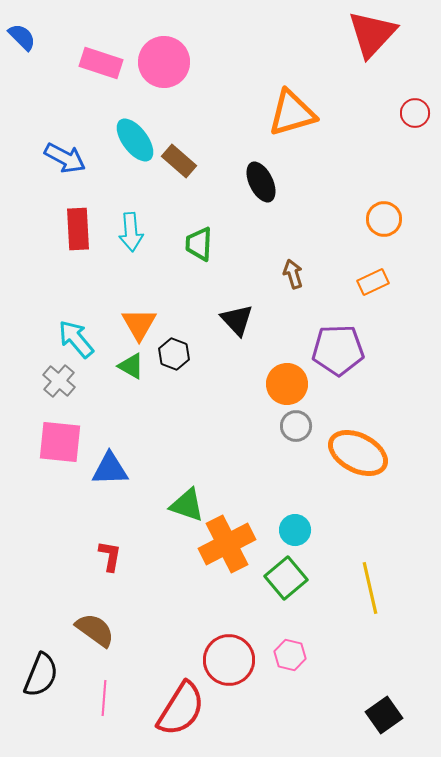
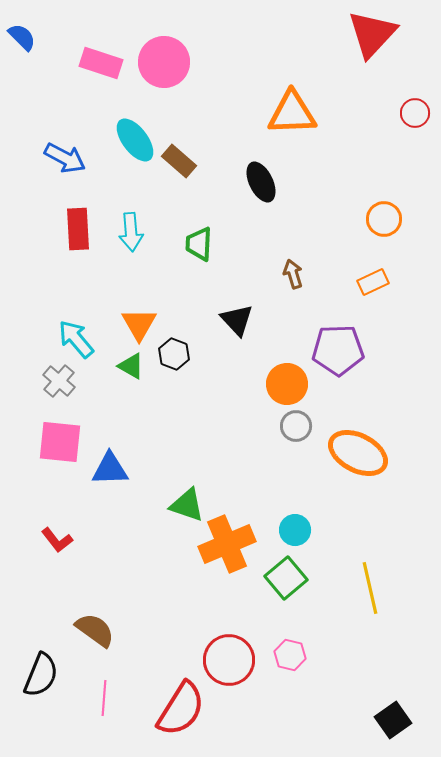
orange triangle at (292, 113): rotated 14 degrees clockwise
orange cross at (227, 544): rotated 4 degrees clockwise
red L-shape at (110, 556): moved 53 px left, 16 px up; rotated 132 degrees clockwise
black square at (384, 715): moved 9 px right, 5 px down
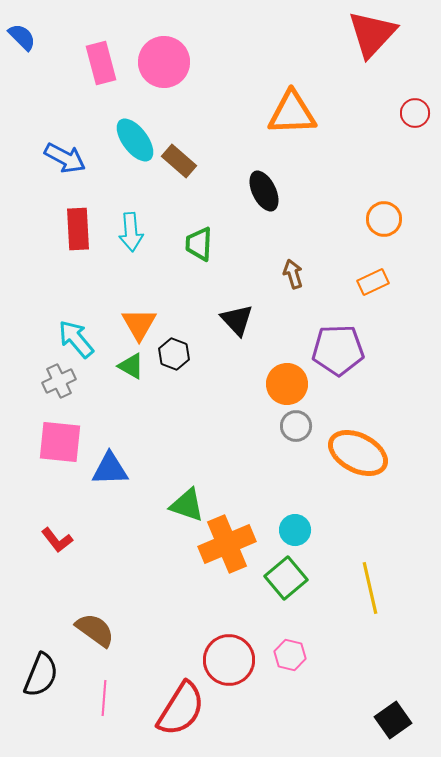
pink rectangle at (101, 63): rotated 57 degrees clockwise
black ellipse at (261, 182): moved 3 px right, 9 px down
gray cross at (59, 381): rotated 24 degrees clockwise
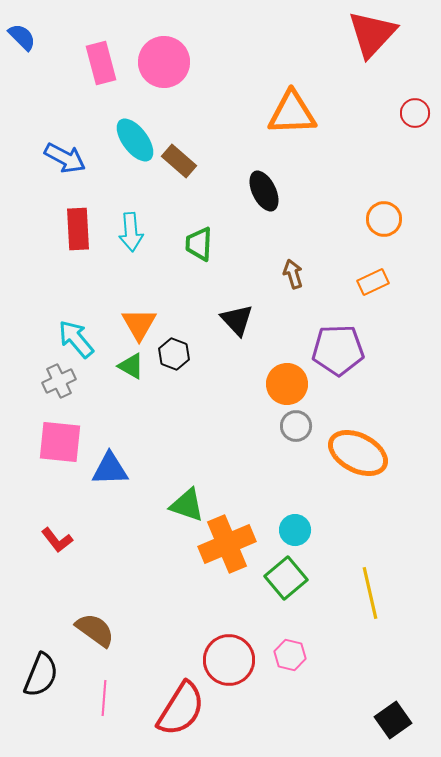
yellow line at (370, 588): moved 5 px down
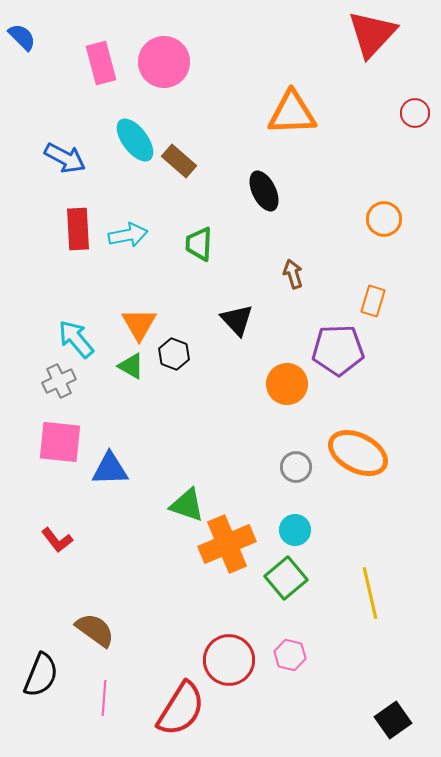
cyan arrow at (131, 232): moved 3 px left, 3 px down; rotated 96 degrees counterclockwise
orange rectangle at (373, 282): moved 19 px down; rotated 48 degrees counterclockwise
gray circle at (296, 426): moved 41 px down
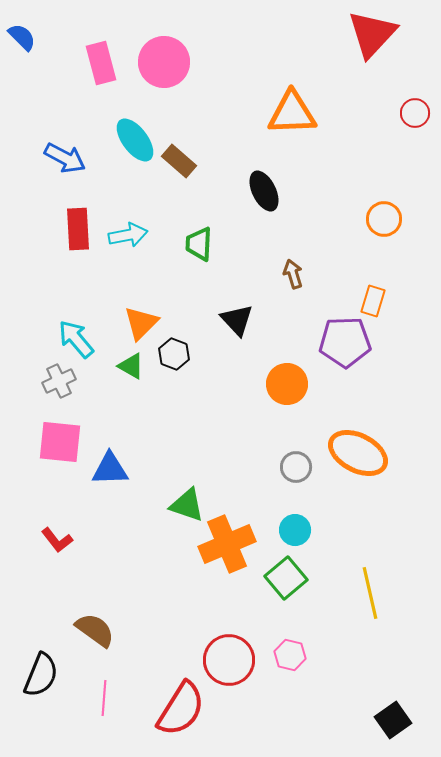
orange triangle at (139, 324): moved 2 px right, 1 px up; rotated 15 degrees clockwise
purple pentagon at (338, 350): moved 7 px right, 8 px up
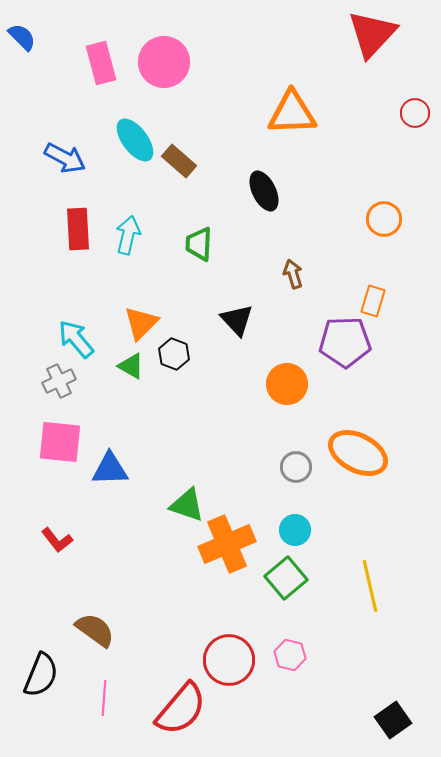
cyan arrow at (128, 235): rotated 66 degrees counterclockwise
yellow line at (370, 593): moved 7 px up
red semicircle at (181, 709): rotated 8 degrees clockwise
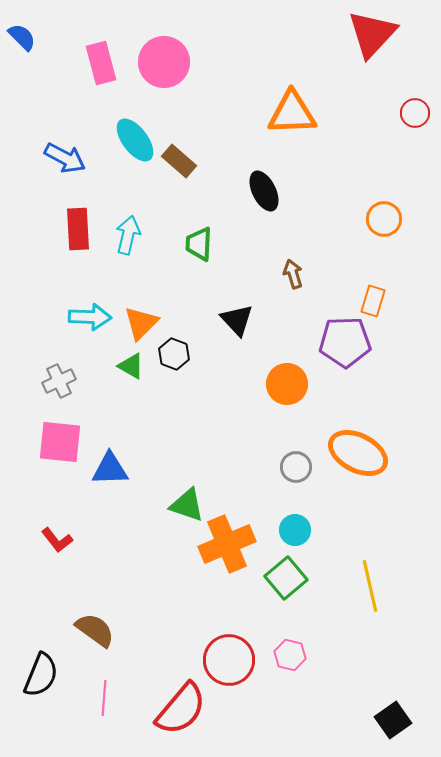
cyan arrow at (76, 339): moved 14 px right, 22 px up; rotated 132 degrees clockwise
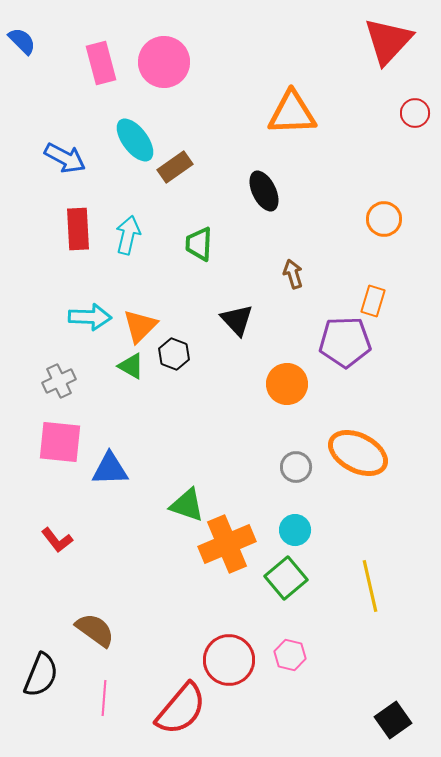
red triangle at (372, 34): moved 16 px right, 7 px down
blue semicircle at (22, 37): moved 4 px down
brown rectangle at (179, 161): moved 4 px left, 6 px down; rotated 76 degrees counterclockwise
orange triangle at (141, 323): moved 1 px left, 3 px down
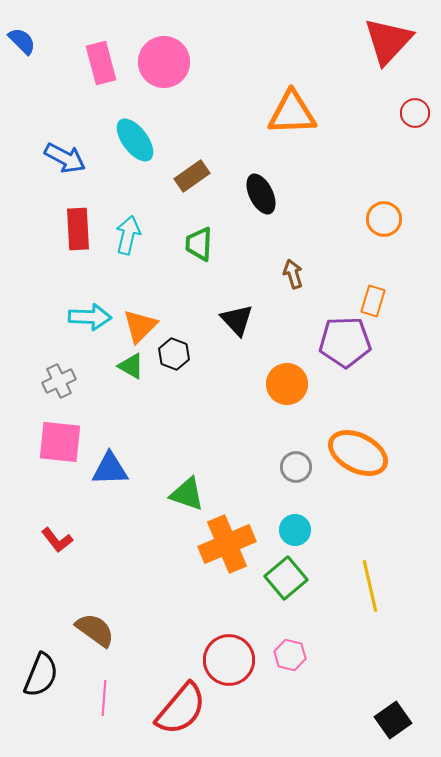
brown rectangle at (175, 167): moved 17 px right, 9 px down
black ellipse at (264, 191): moved 3 px left, 3 px down
green triangle at (187, 505): moved 11 px up
